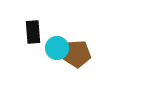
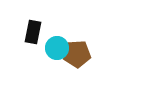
black rectangle: rotated 15 degrees clockwise
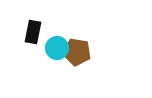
brown pentagon: moved 2 px up; rotated 12 degrees clockwise
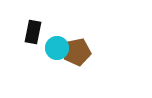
brown pentagon: rotated 20 degrees counterclockwise
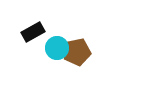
black rectangle: rotated 50 degrees clockwise
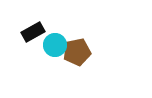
cyan circle: moved 2 px left, 3 px up
